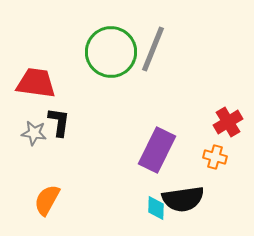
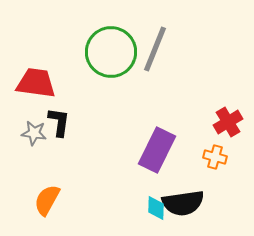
gray line: moved 2 px right
black semicircle: moved 4 px down
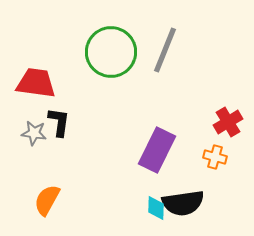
gray line: moved 10 px right, 1 px down
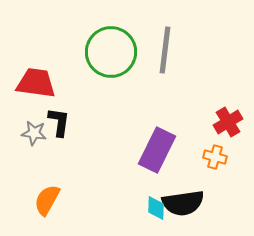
gray line: rotated 15 degrees counterclockwise
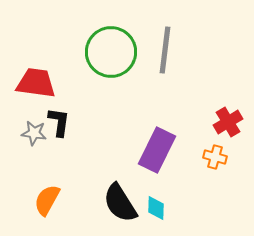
black semicircle: moved 63 px left; rotated 66 degrees clockwise
